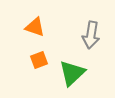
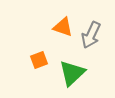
orange triangle: moved 28 px right
gray arrow: rotated 16 degrees clockwise
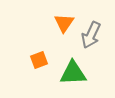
orange triangle: moved 1 px right, 4 px up; rotated 45 degrees clockwise
green triangle: moved 1 px right; rotated 40 degrees clockwise
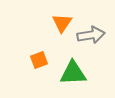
orange triangle: moved 2 px left
gray arrow: rotated 124 degrees counterclockwise
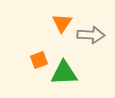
gray arrow: rotated 12 degrees clockwise
green triangle: moved 9 px left
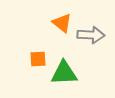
orange triangle: rotated 25 degrees counterclockwise
orange square: moved 1 px left, 1 px up; rotated 18 degrees clockwise
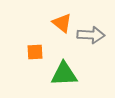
orange square: moved 3 px left, 7 px up
green triangle: moved 1 px down
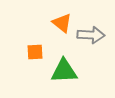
green triangle: moved 3 px up
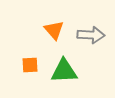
orange triangle: moved 8 px left, 7 px down; rotated 10 degrees clockwise
orange square: moved 5 px left, 13 px down
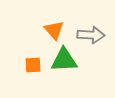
orange square: moved 3 px right
green triangle: moved 11 px up
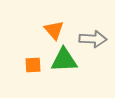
gray arrow: moved 2 px right, 4 px down
